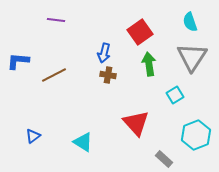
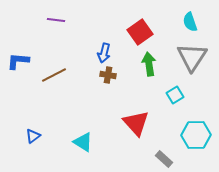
cyan hexagon: rotated 20 degrees clockwise
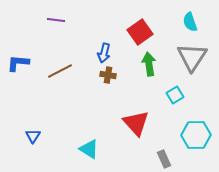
blue L-shape: moved 2 px down
brown line: moved 6 px right, 4 px up
blue triangle: rotated 21 degrees counterclockwise
cyan triangle: moved 6 px right, 7 px down
gray rectangle: rotated 24 degrees clockwise
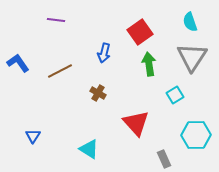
blue L-shape: rotated 50 degrees clockwise
brown cross: moved 10 px left, 18 px down; rotated 21 degrees clockwise
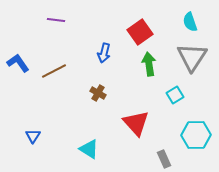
brown line: moved 6 px left
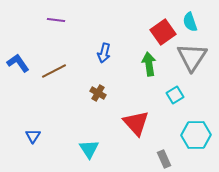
red square: moved 23 px right
cyan triangle: rotated 25 degrees clockwise
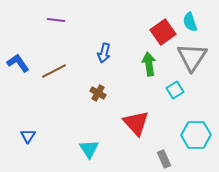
cyan square: moved 5 px up
blue triangle: moved 5 px left
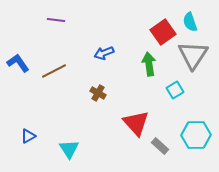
blue arrow: rotated 54 degrees clockwise
gray triangle: moved 1 px right, 2 px up
blue triangle: rotated 28 degrees clockwise
cyan triangle: moved 20 px left
gray rectangle: moved 4 px left, 13 px up; rotated 24 degrees counterclockwise
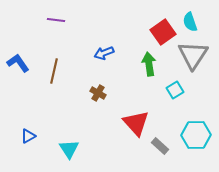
brown line: rotated 50 degrees counterclockwise
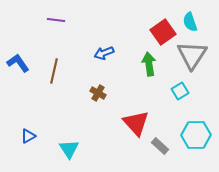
gray triangle: moved 1 px left
cyan square: moved 5 px right, 1 px down
